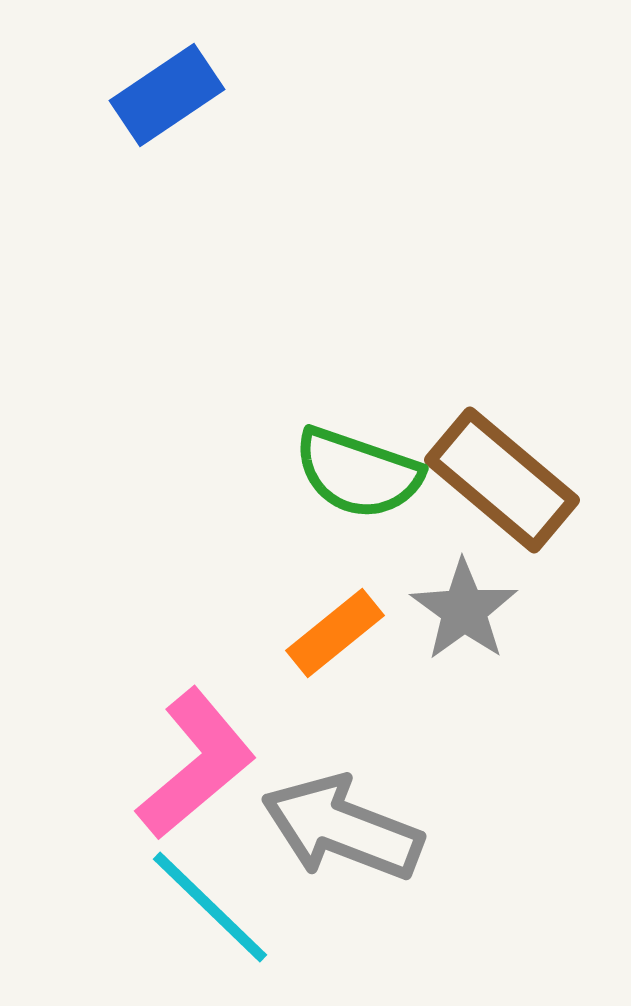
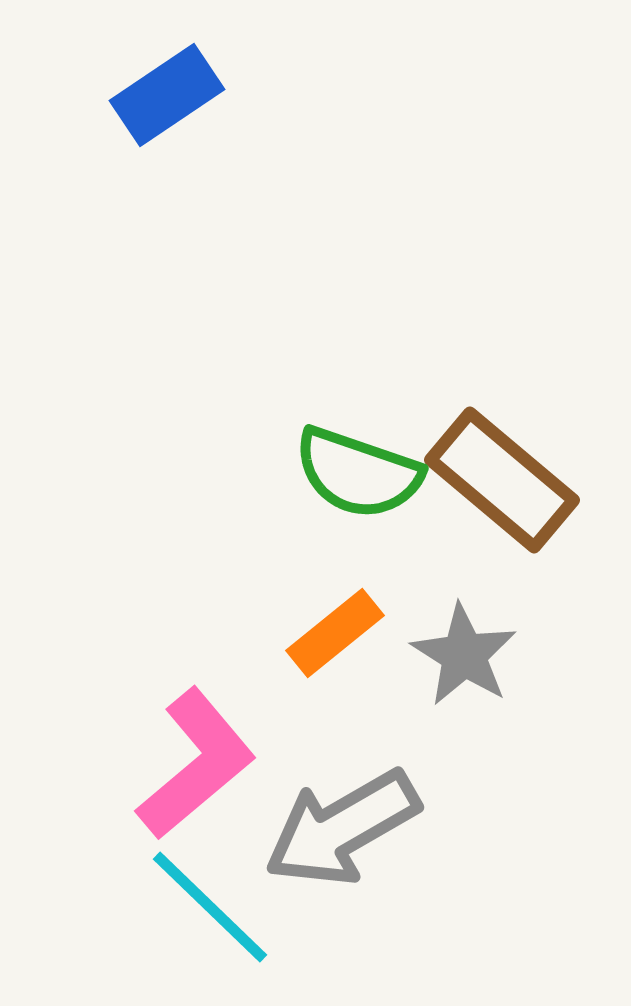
gray star: moved 45 px down; rotated 4 degrees counterclockwise
gray arrow: rotated 51 degrees counterclockwise
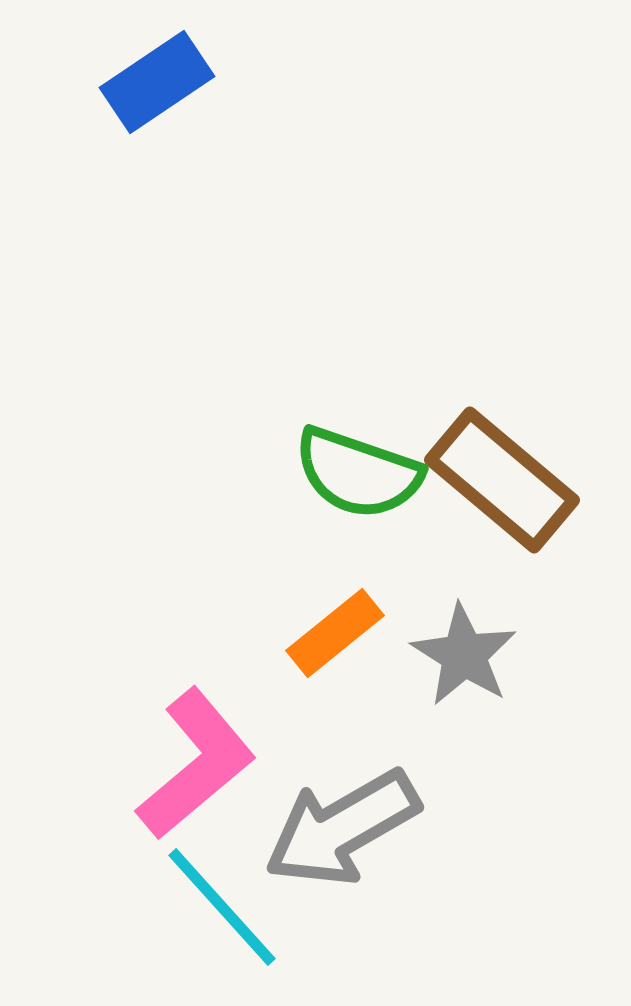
blue rectangle: moved 10 px left, 13 px up
cyan line: moved 12 px right; rotated 4 degrees clockwise
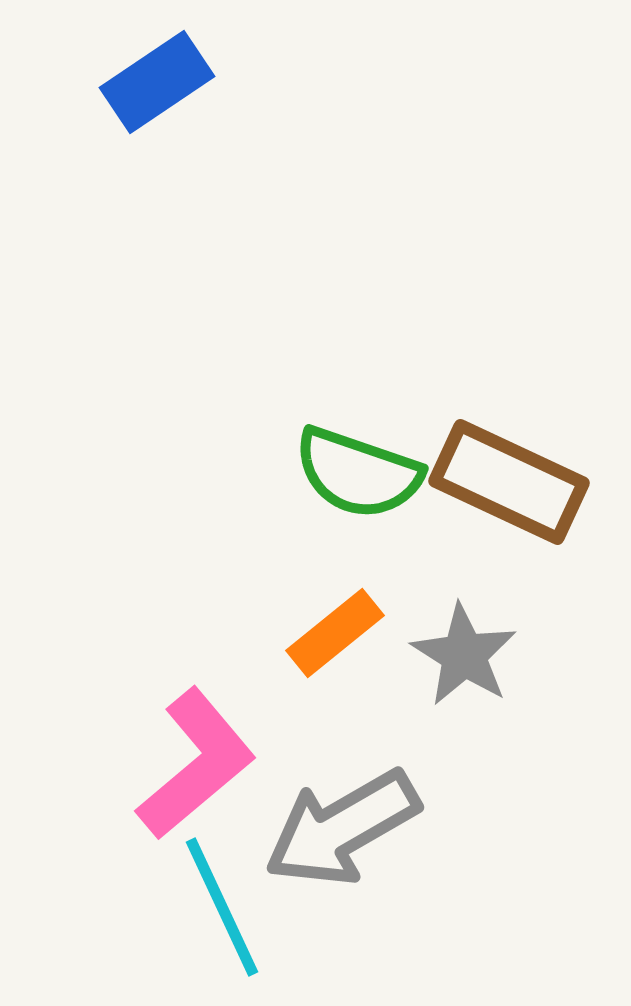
brown rectangle: moved 7 px right, 2 px down; rotated 15 degrees counterclockwise
cyan line: rotated 17 degrees clockwise
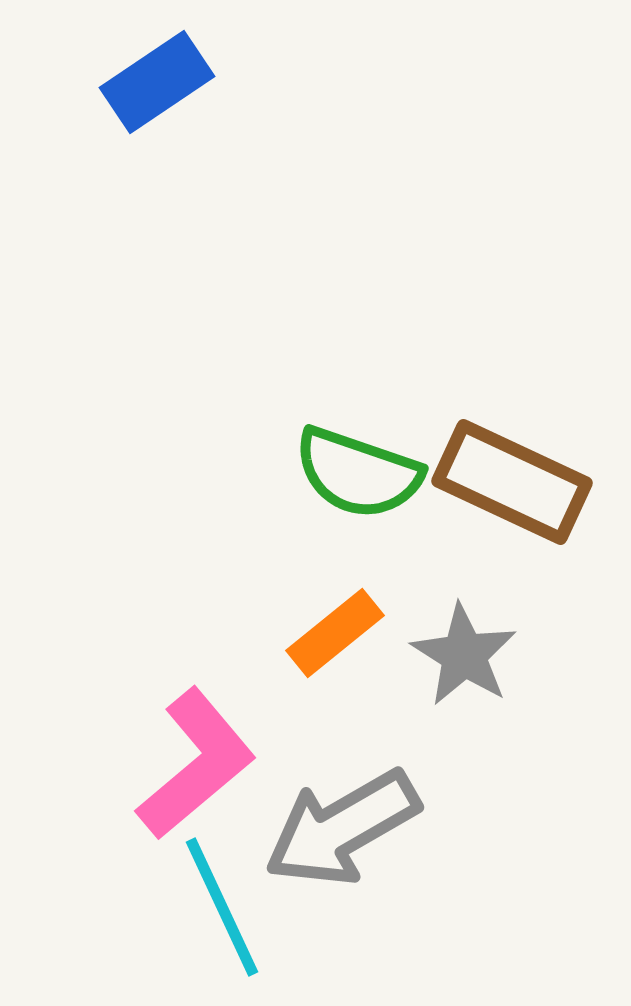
brown rectangle: moved 3 px right
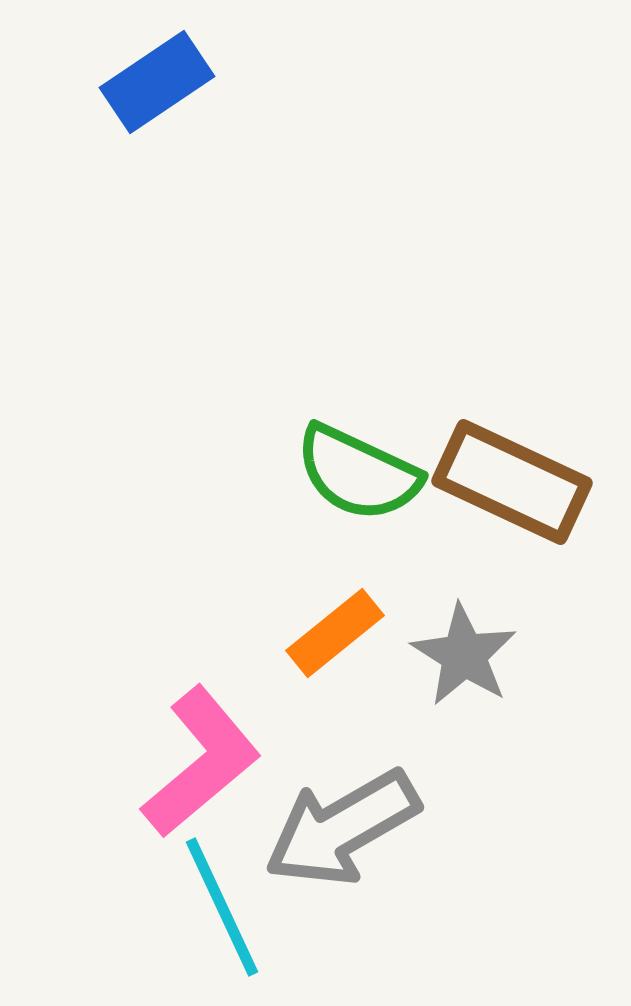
green semicircle: rotated 6 degrees clockwise
pink L-shape: moved 5 px right, 2 px up
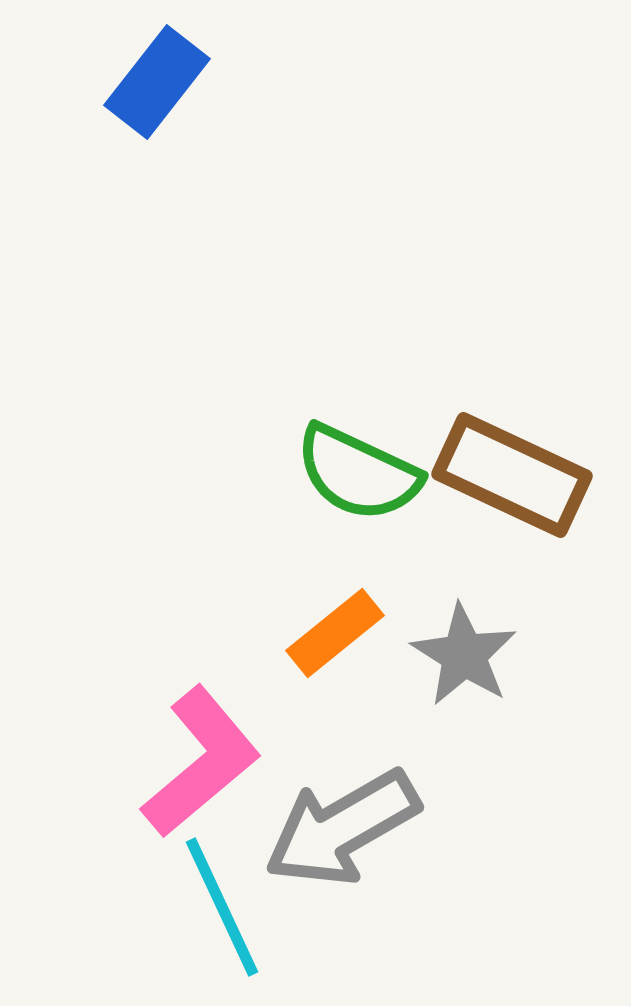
blue rectangle: rotated 18 degrees counterclockwise
brown rectangle: moved 7 px up
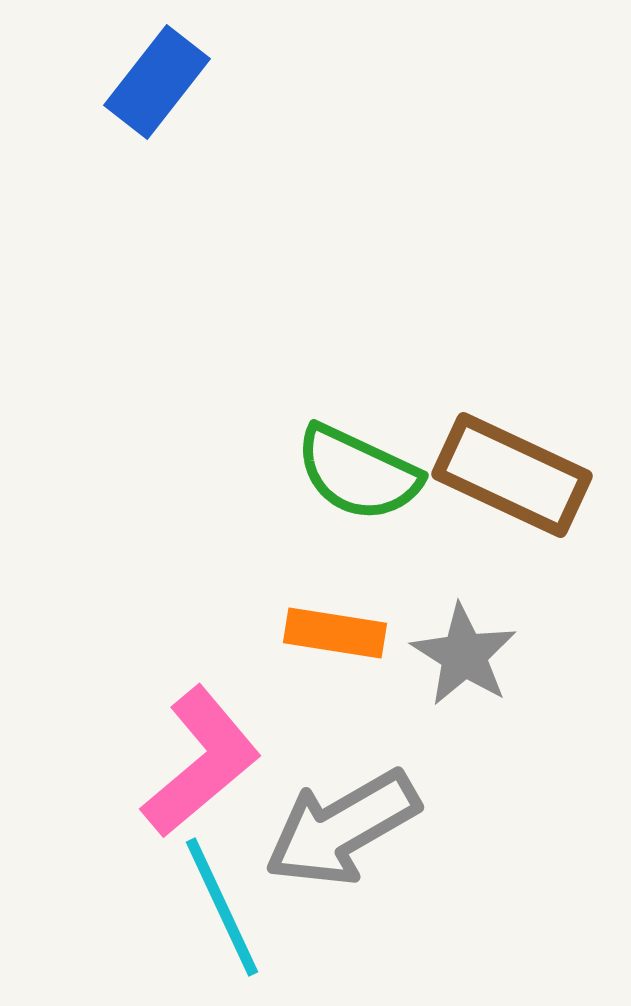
orange rectangle: rotated 48 degrees clockwise
